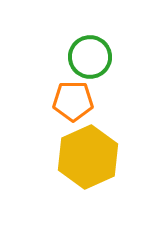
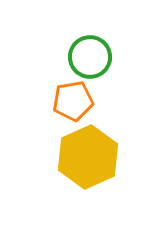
orange pentagon: rotated 9 degrees counterclockwise
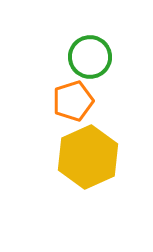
orange pentagon: rotated 9 degrees counterclockwise
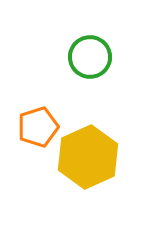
orange pentagon: moved 35 px left, 26 px down
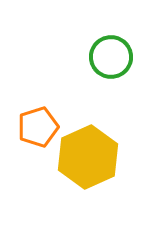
green circle: moved 21 px right
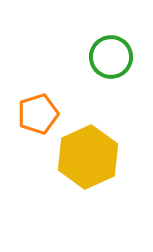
orange pentagon: moved 13 px up
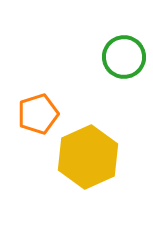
green circle: moved 13 px right
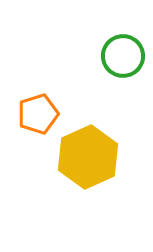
green circle: moved 1 px left, 1 px up
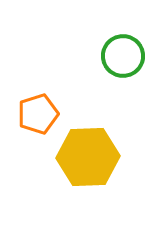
yellow hexagon: rotated 22 degrees clockwise
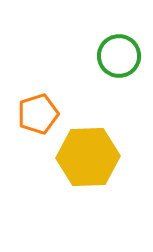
green circle: moved 4 px left
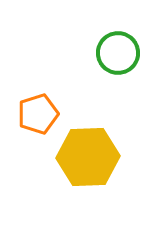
green circle: moved 1 px left, 3 px up
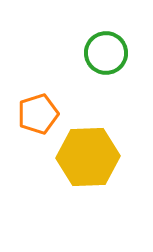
green circle: moved 12 px left
